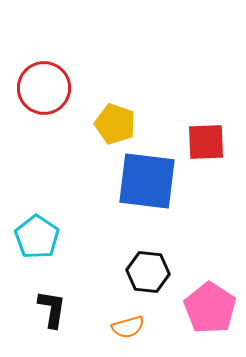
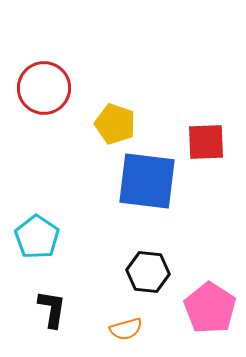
orange semicircle: moved 2 px left, 2 px down
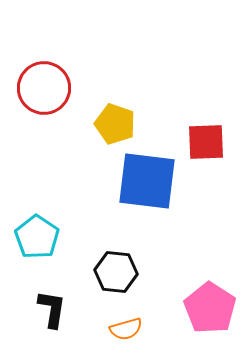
black hexagon: moved 32 px left
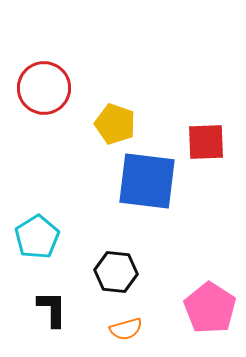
cyan pentagon: rotated 6 degrees clockwise
black L-shape: rotated 9 degrees counterclockwise
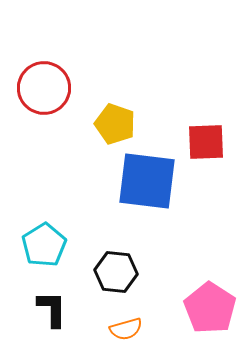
cyan pentagon: moved 7 px right, 8 px down
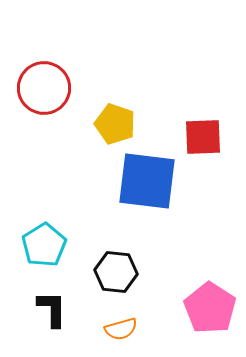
red square: moved 3 px left, 5 px up
orange semicircle: moved 5 px left
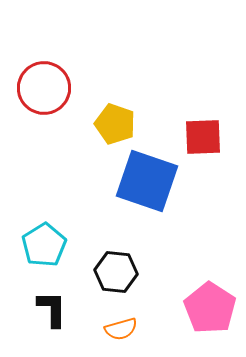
blue square: rotated 12 degrees clockwise
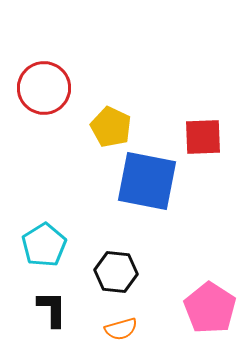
yellow pentagon: moved 4 px left, 3 px down; rotated 6 degrees clockwise
blue square: rotated 8 degrees counterclockwise
